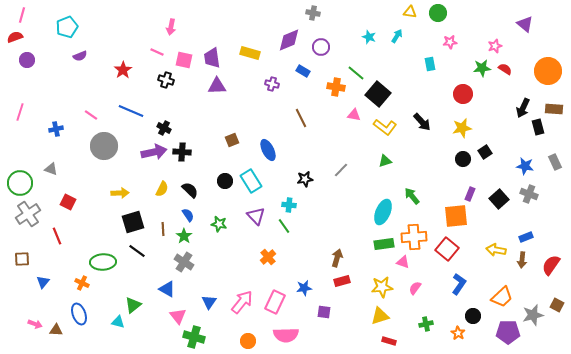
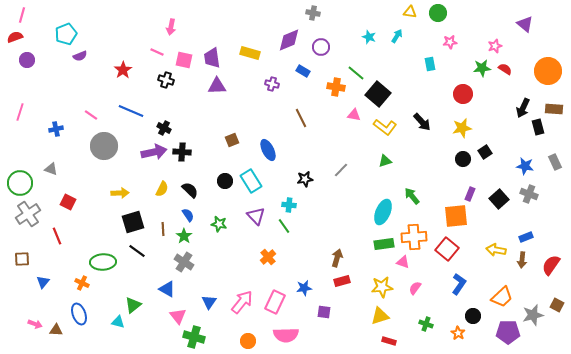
cyan pentagon at (67, 27): moved 1 px left, 7 px down
green cross at (426, 324): rotated 32 degrees clockwise
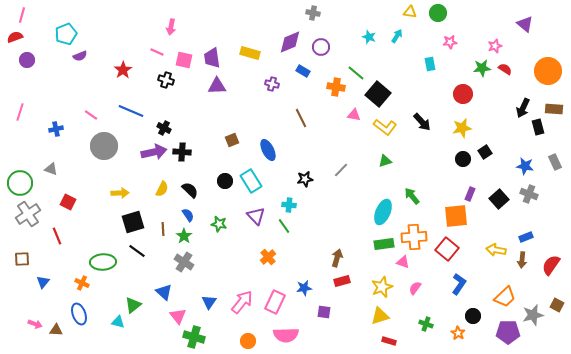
purple diamond at (289, 40): moved 1 px right, 2 px down
yellow star at (382, 287): rotated 15 degrees counterclockwise
blue triangle at (167, 289): moved 3 px left, 3 px down; rotated 12 degrees clockwise
orange trapezoid at (502, 297): moved 3 px right
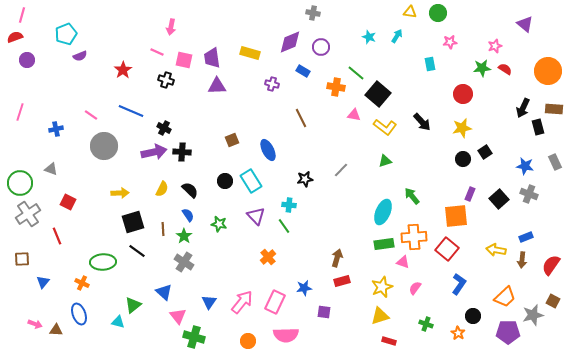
brown square at (557, 305): moved 4 px left, 4 px up
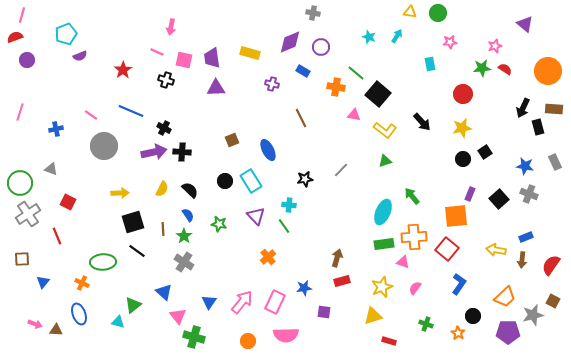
purple triangle at (217, 86): moved 1 px left, 2 px down
yellow L-shape at (385, 127): moved 3 px down
yellow triangle at (380, 316): moved 7 px left
